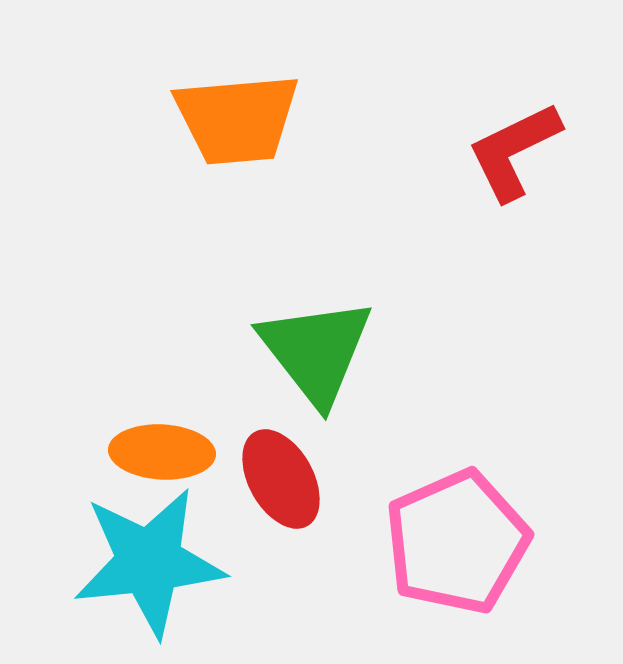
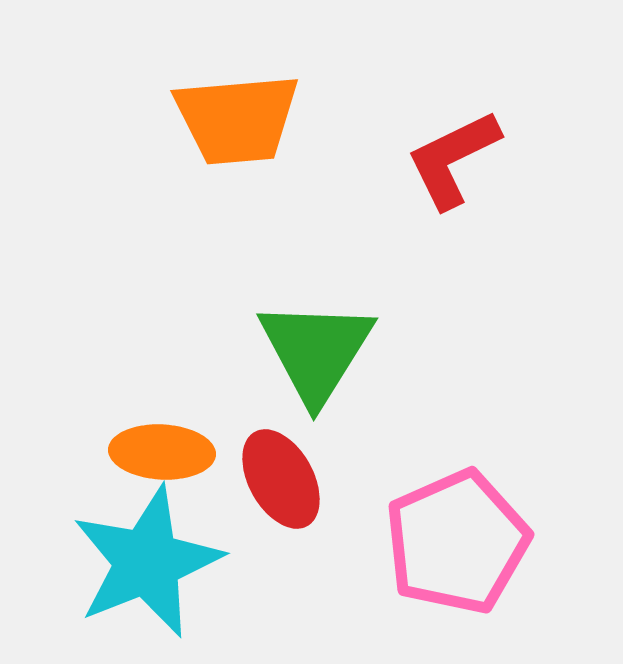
red L-shape: moved 61 px left, 8 px down
green triangle: rotated 10 degrees clockwise
cyan star: moved 2 px left; rotated 16 degrees counterclockwise
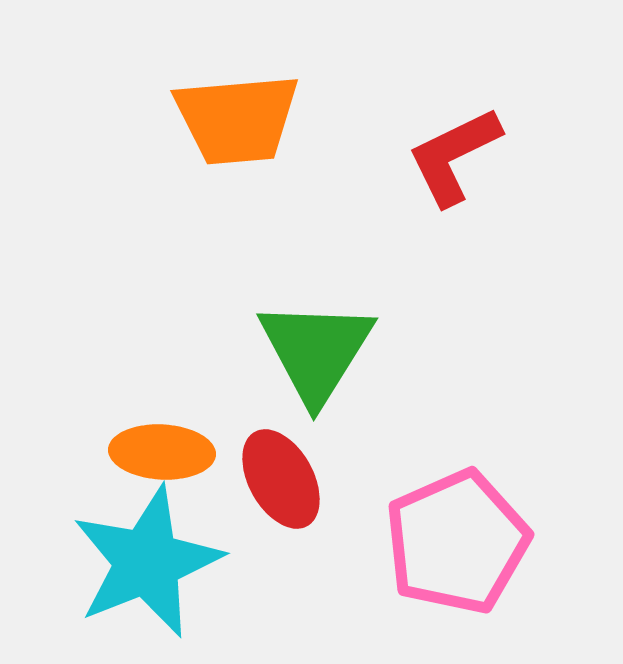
red L-shape: moved 1 px right, 3 px up
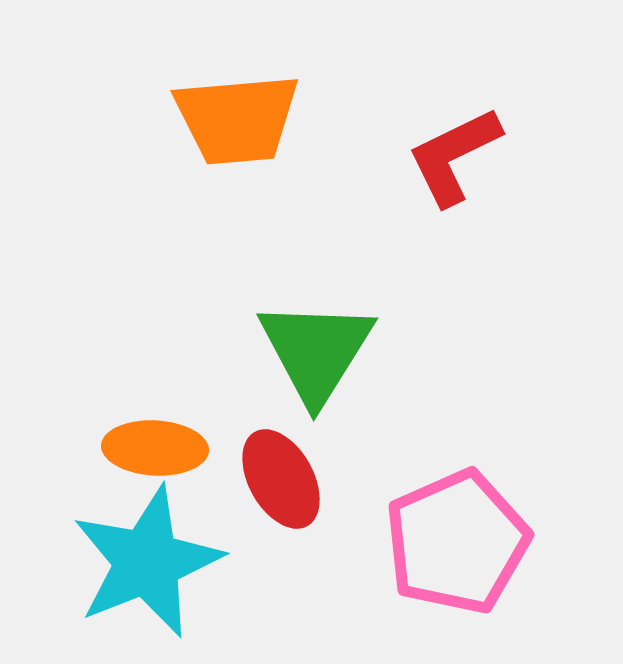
orange ellipse: moved 7 px left, 4 px up
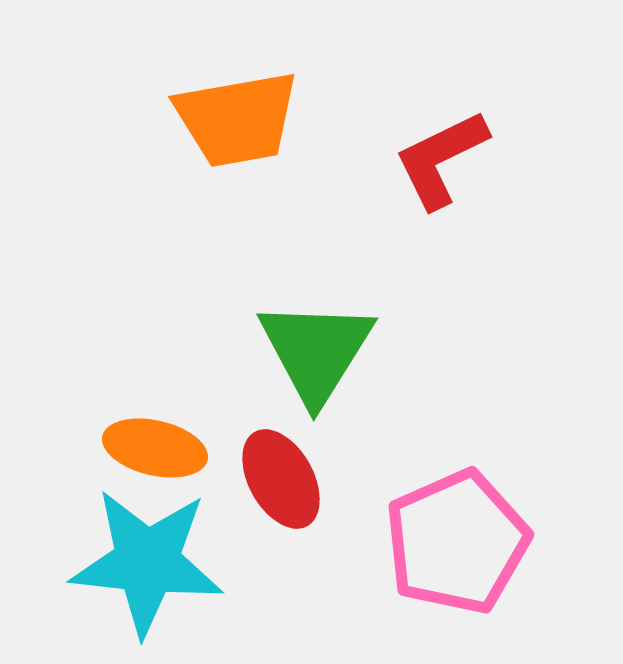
orange trapezoid: rotated 5 degrees counterclockwise
red L-shape: moved 13 px left, 3 px down
orange ellipse: rotated 10 degrees clockwise
cyan star: rotated 28 degrees clockwise
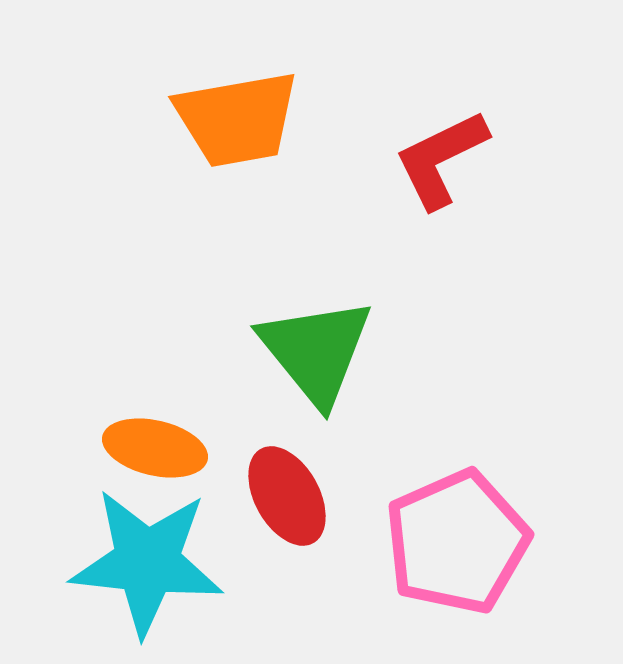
green triangle: rotated 11 degrees counterclockwise
red ellipse: moved 6 px right, 17 px down
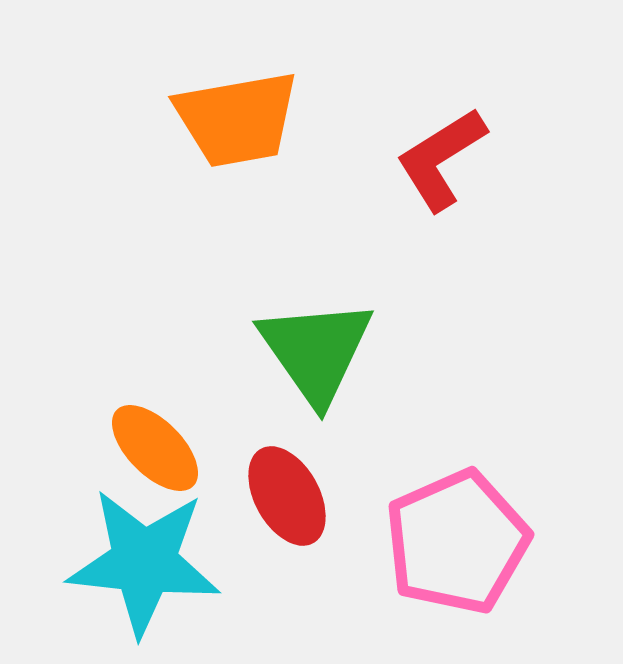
red L-shape: rotated 6 degrees counterclockwise
green triangle: rotated 4 degrees clockwise
orange ellipse: rotated 32 degrees clockwise
cyan star: moved 3 px left
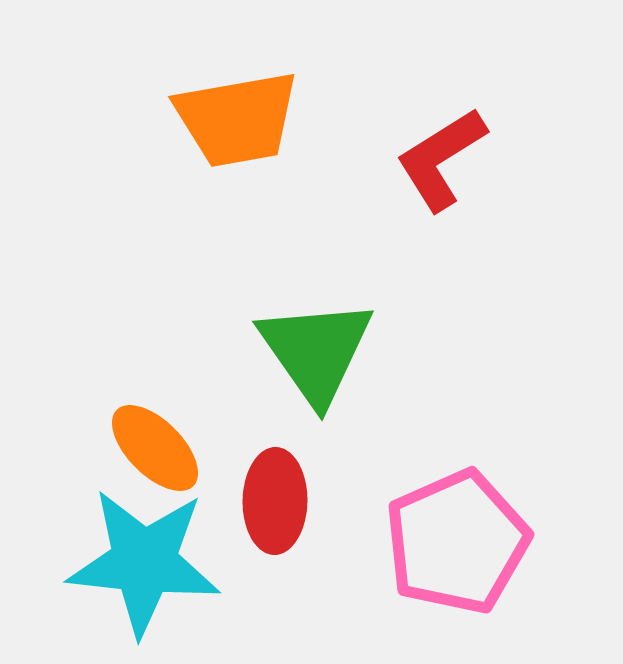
red ellipse: moved 12 px left, 5 px down; rotated 30 degrees clockwise
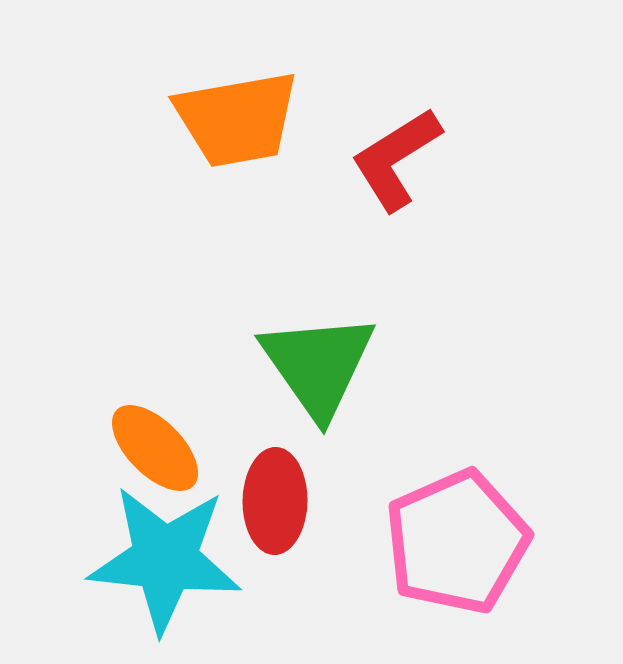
red L-shape: moved 45 px left
green triangle: moved 2 px right, 14 px down
cyan star: moved 21 px right, 3 px up
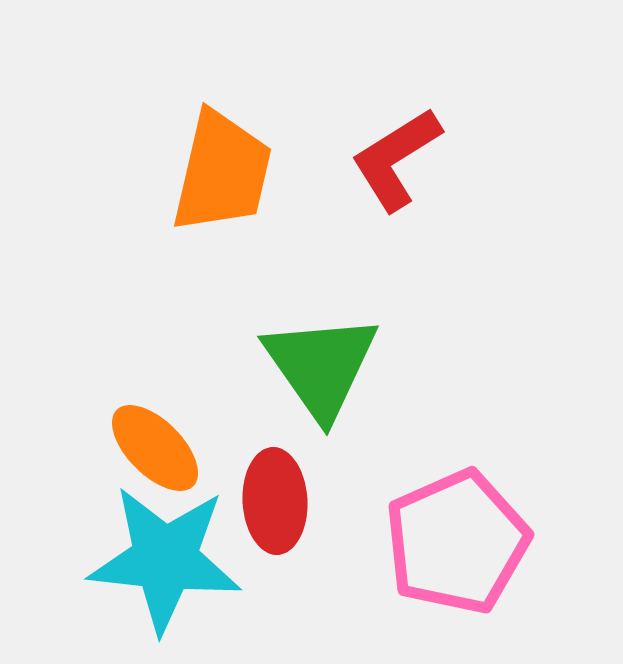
orange trapezoid: moved 15 px left, 53 px down; rotated 67 degrees counterclockwise
green triangle: moved 3 px right, 1 px down
red ellipse: rotated 4 degrees counterclockwise
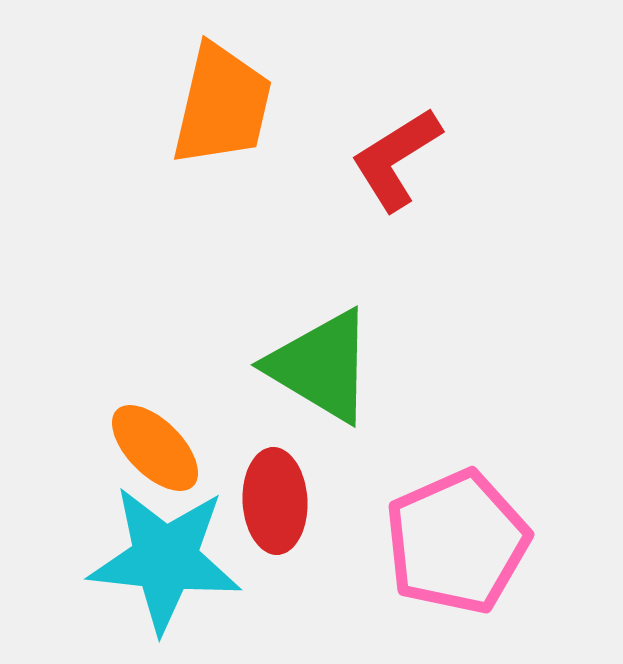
orange trapezoid: moved 67 px up
green triangle: rotated 24 degrees counterclockwise
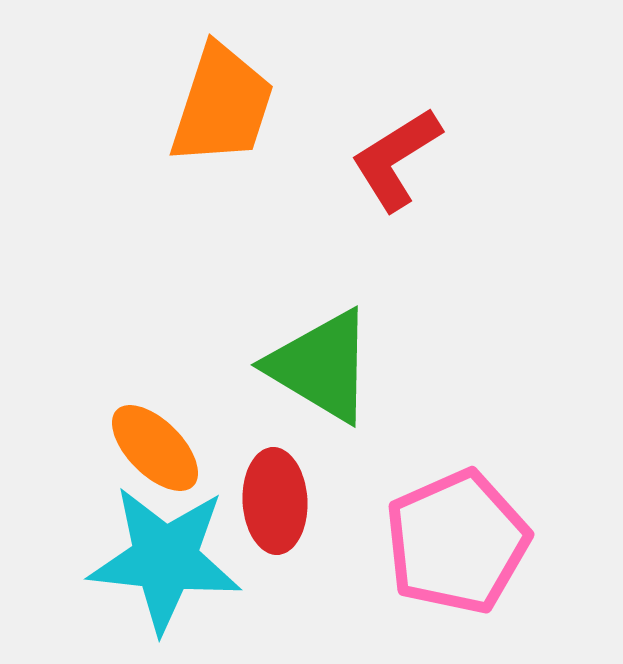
orange trapezoid: rotated 5 degrees clockwise
